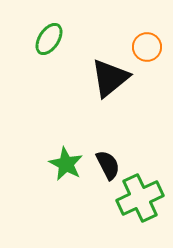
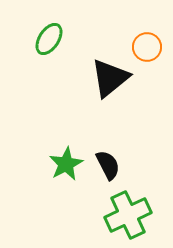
green star: rotated 16 degrees clockwise
green cross: moved 12 px left, 17 px down
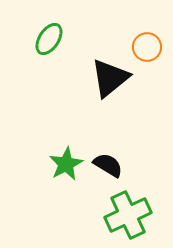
black semicircle: rotated 32 degrees counterclockwise
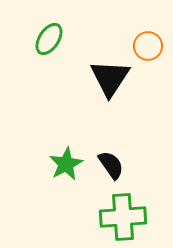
orange circle: moved 1 px right, 1 px up
black triangle: rotated 18 degrees counterclockwise
black semicircle: moved 3 px right; rotated 24 degrees clockwise
green cross: moved 5 px left, 2 px down; rotated 21 degrees clockwise
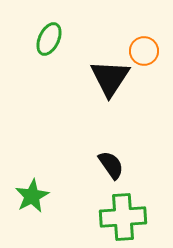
green ellipse: rotated 8 degrees counterclockwise
orange circle: moved 4 px left, 5 px down
green star: moved 34 px left, 32 px down
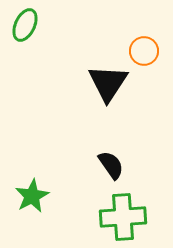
green ellipse: moved 24 px left, 14 px up
black triangle: moved 2 px left, 5 px down
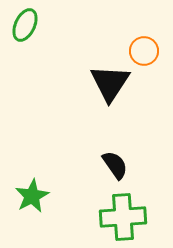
black triangle: moved 2 px right
black semicircle: moved 4 px right
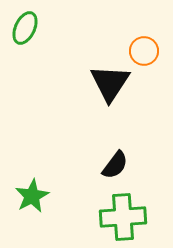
green ellipse: moved 3 px down
black semicircle: rotated 72 degrees clockwise
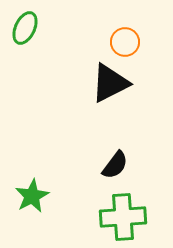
orange circle: moved 19 px left, 9 px up
black triangle: rotated 30 degrees clockwise
